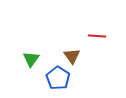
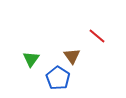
red line: rotated 36 degrees clockwise
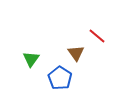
brown triangle: moved 4 px right, 3 px up
blue pentagon: moved 2 px right
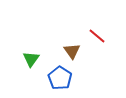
brown triangle: moved 4 px left, 2 px up
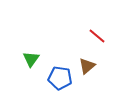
brown triangle: moved 15 px right, 15 px down; rotated 24 degrees clockwise
blue pentagon: rotated 25 degrees counterclockwise
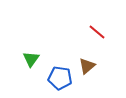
red line: moved 4 px up
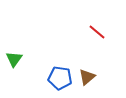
green triangle: moved 17 px left
brown triangle: moved 11 px down
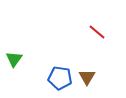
brown triangle: rotated 18 degrees counterclockwise
